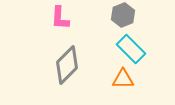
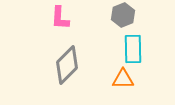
cyan rectangle: moved 2 px right; rotated 44 degrees clockwise
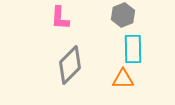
gray diamond: moved 3 px right
